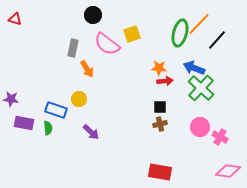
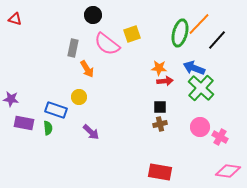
yellow circle: moved 2 px up
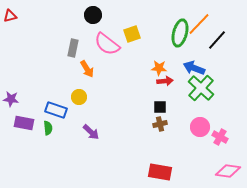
red triangle: moved 5 px left, 3 px up; rotated 32 degrees counterclockwise
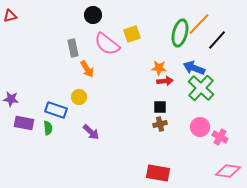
gray rectangle: rotated 24 degrees counterclockwise
red rectangle: moved 2 px left, 1 px down
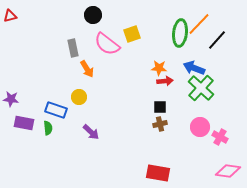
green ellipse: rotated 8 degrees counterclockwise
